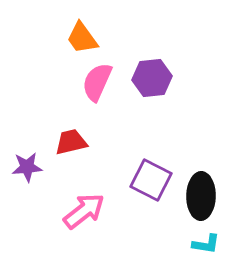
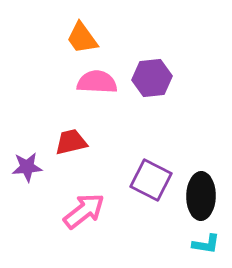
pink semicircle: rotated 69 degrees clockwise
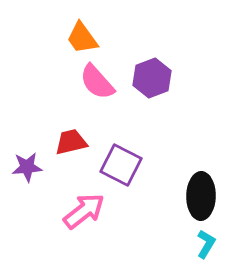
purple hexagon: rotated 15 degrees counterclockwise
pink semicircle: rotated 135 degrees counterclockwise
purple square: moved 30 px left, 15 px up
cyan L-shape: rotated 68 degrees counterclockwise
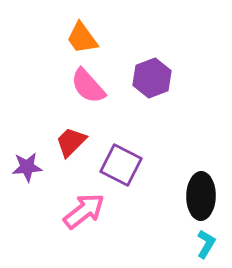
pink semicircle: moved 9 px left, 4 px down
red trapezoid: rotated 32 degrees counterclockwise
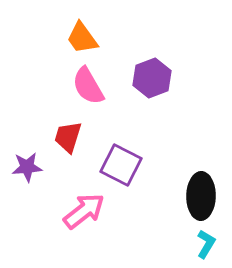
pink semicircle: rotated 12 degrees clockwise
red trapezoid: moved 3 px left, 5 px up; rotated 28 degrees counterclockwise
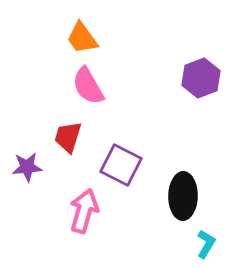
purple hexagon: moved 49 px right
black ellipse: moved 18 px left
pink arrow: rotated 36 degrees counterclockwise
